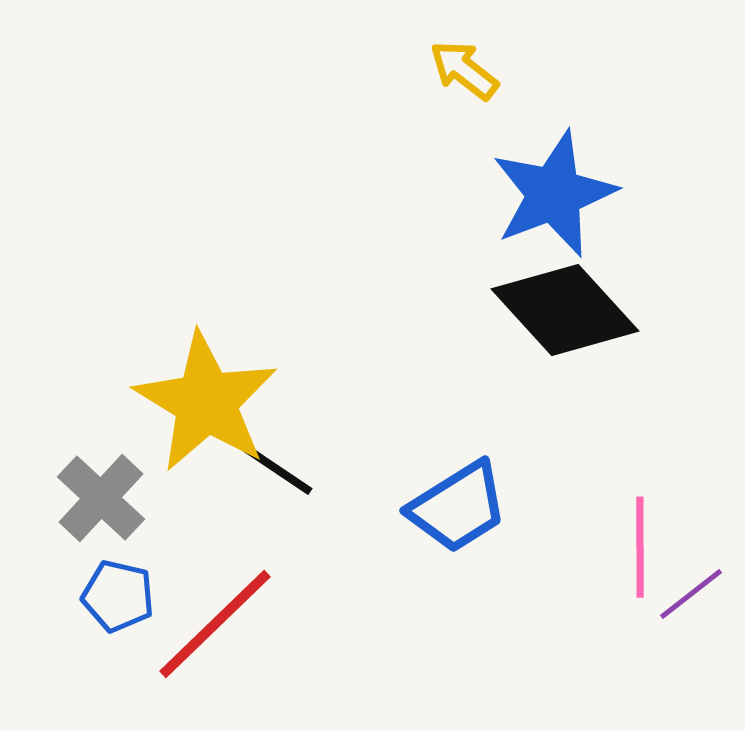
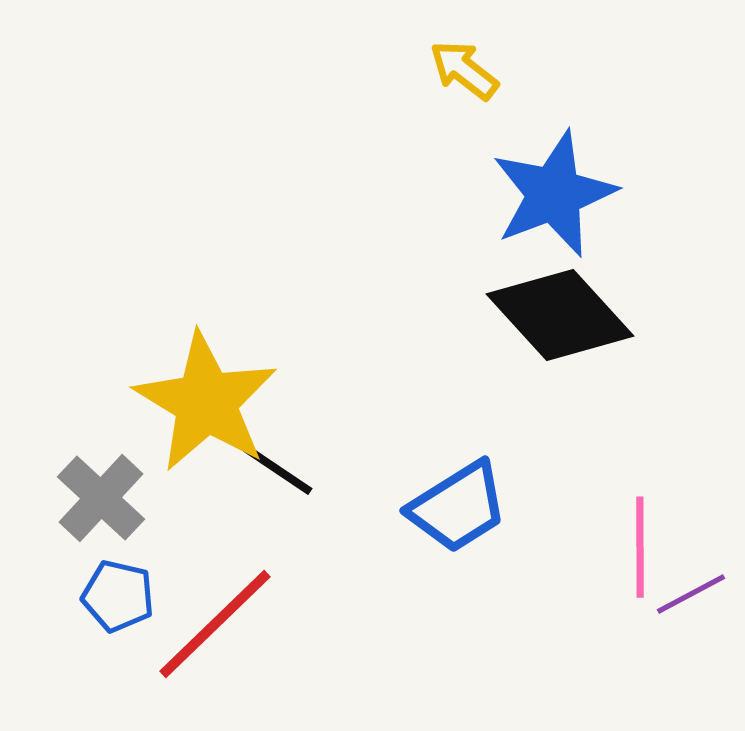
black diamond: moved 5 px left, 5 px down
purple line: rotated 10 degrees clockwise
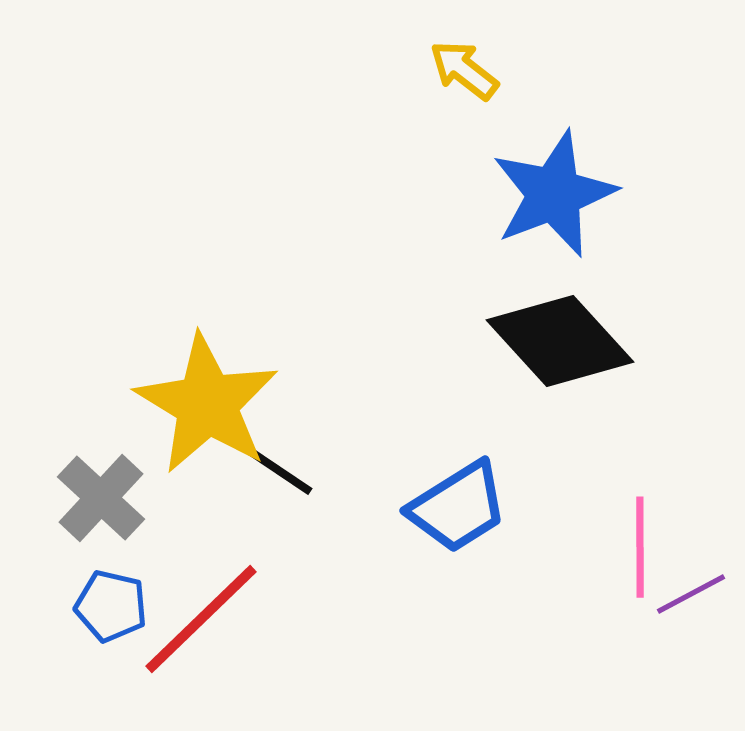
black diamond: moved 26 px down
yellow star: moved 1 px right, 2 px down
blue pentagon: moved 7 px left, 10 px down
red line: moved 14 px left, 5 px up
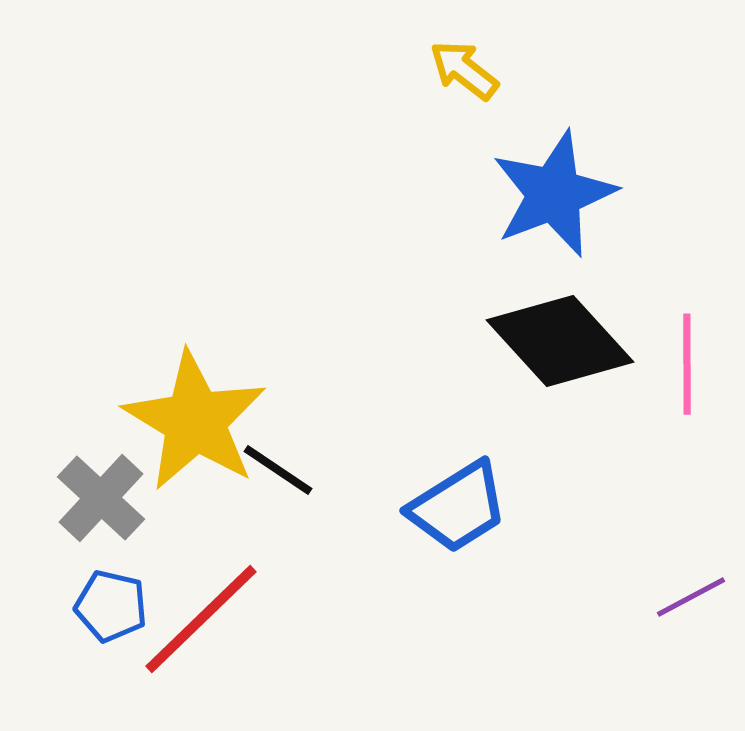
yellow star: moved 12 px left, 17 px down
pink line: moved 47 px right, 183 px up
purple line: moved 3 px down
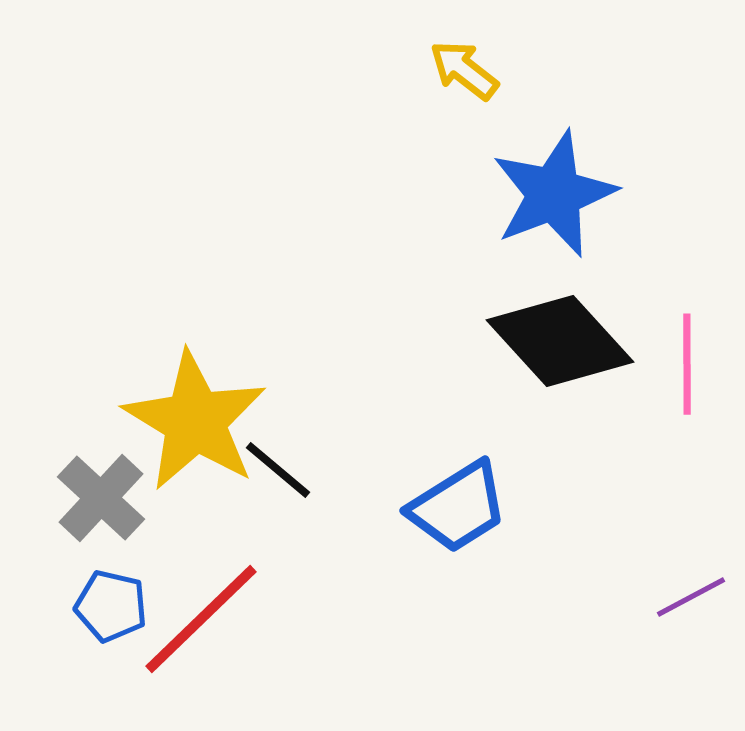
black line: rotated 6 degrees clockwise
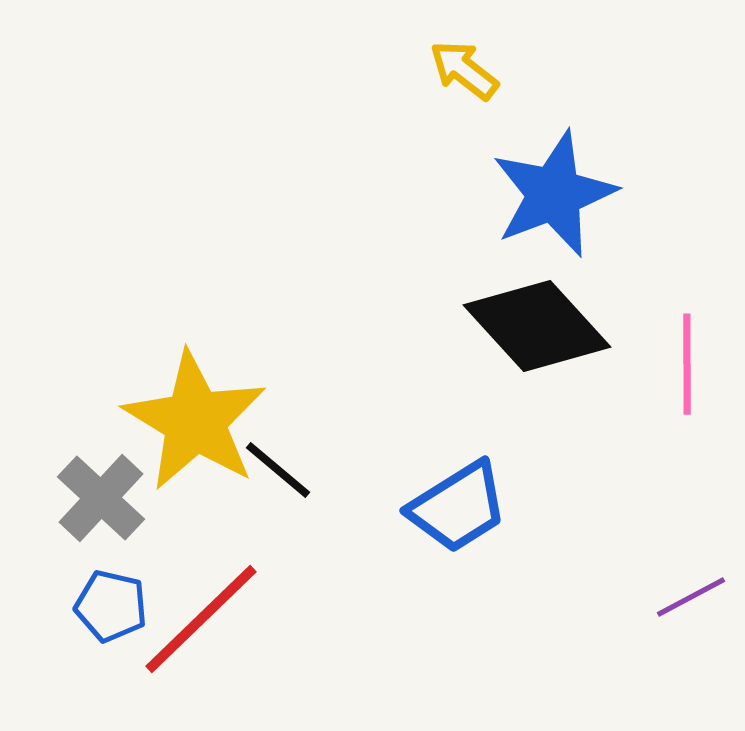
black diamond: moved 23 px left, 15 px up
